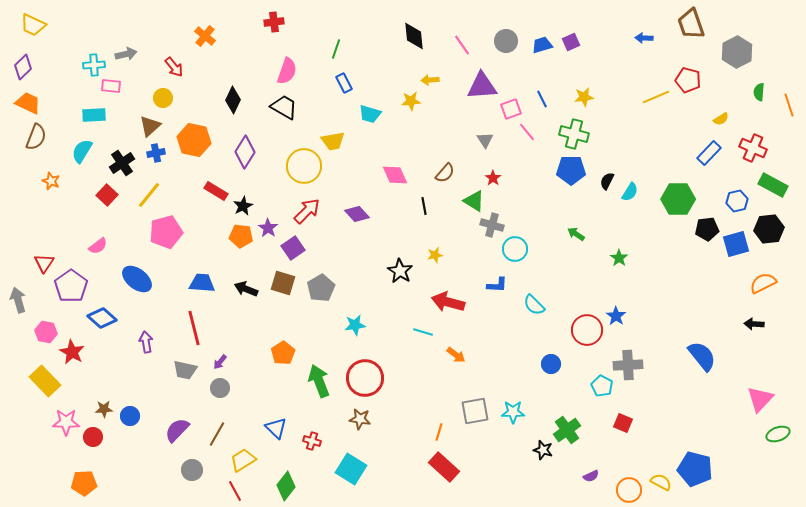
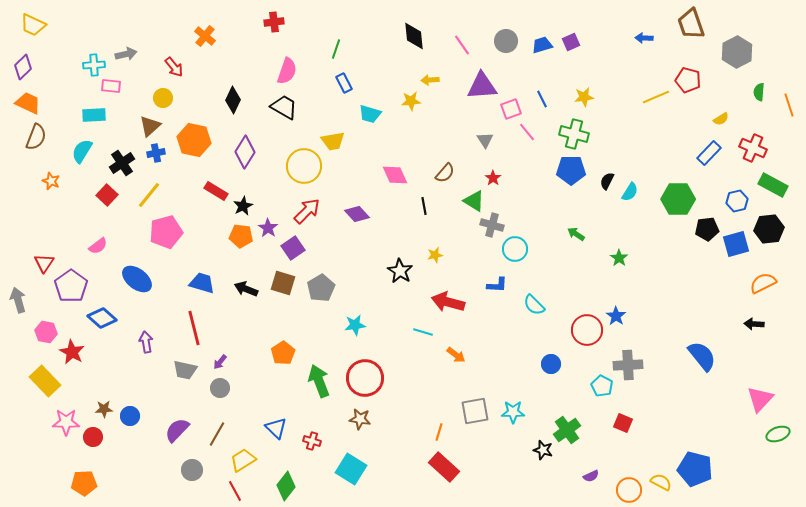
blue trapezoid at (202, 283): rotated 12 degrees clockwise
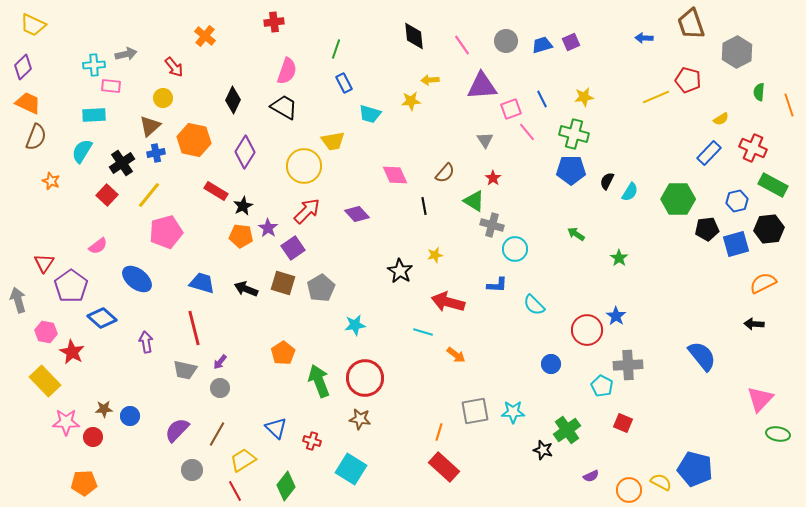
green ellipse at (778, 434): rotated 30 degrees clockwise
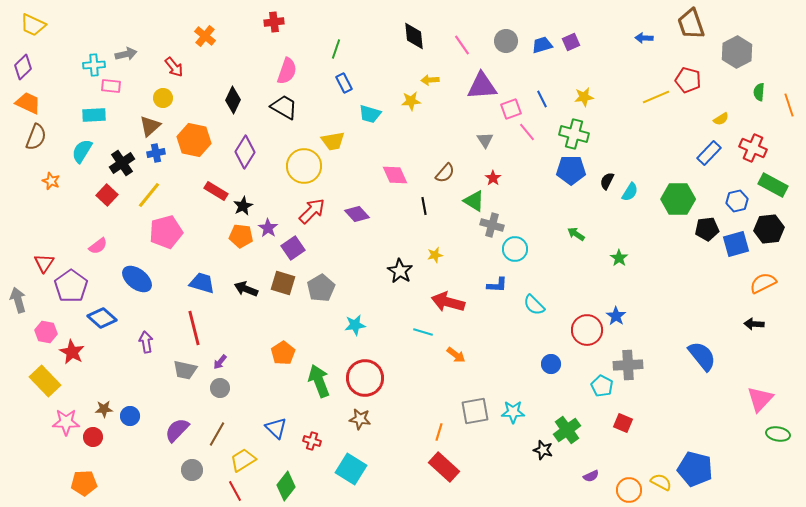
red arrow at (307, 211): moved 5 px right
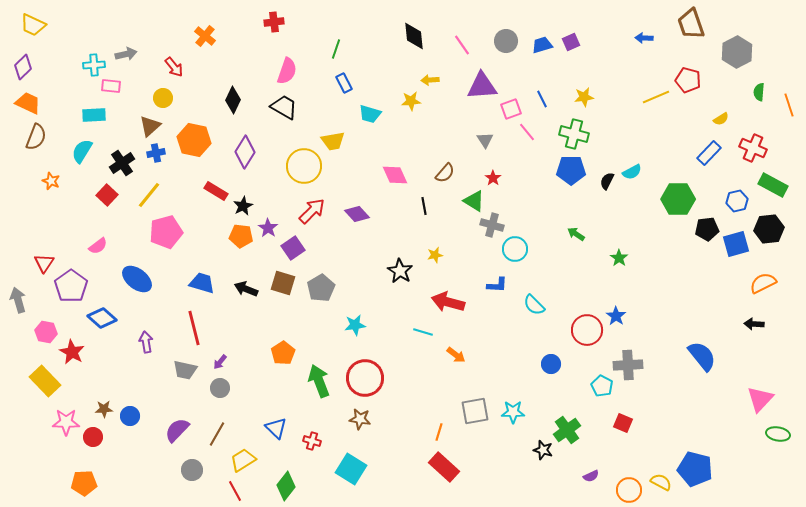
cyan semicircle at (630, 192): moved 2 px right, 20 px up; rotated 30 degrees clockwise
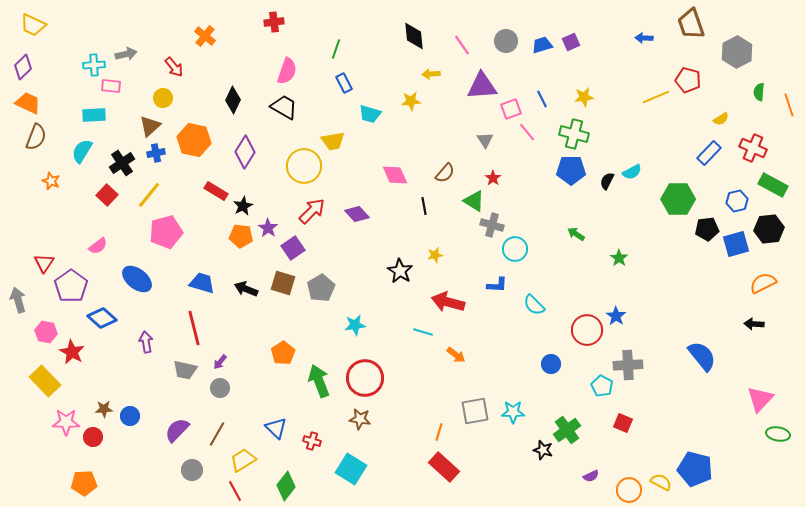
yellow arrow at (430, 80): moved 1 px right, 6 px up
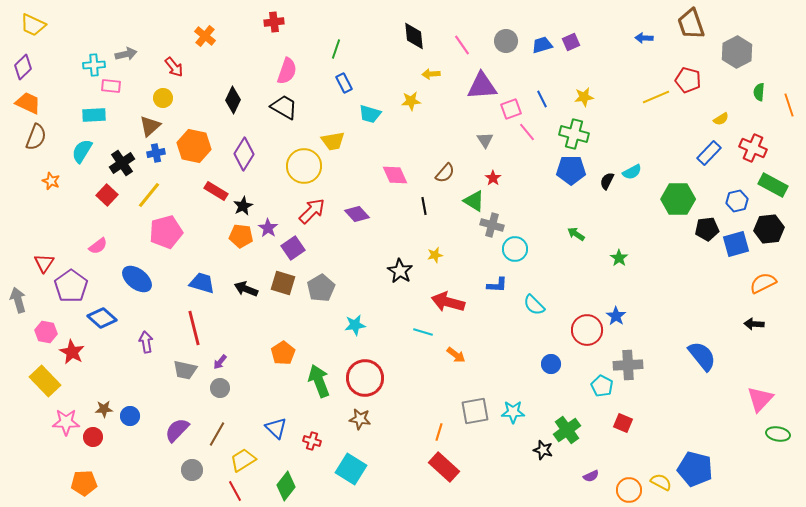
orange hexagon at (194, 140): moved 6 px down
purple diamond at (245, 152): moved 1 px left, 2 px down
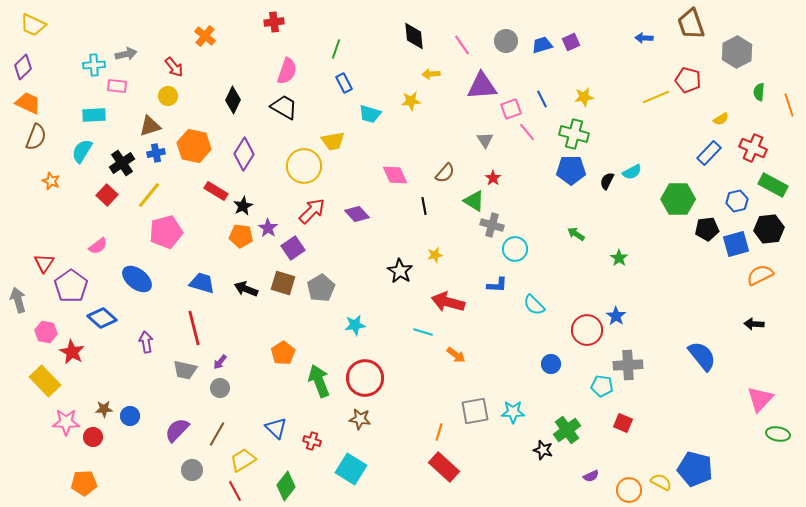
pink rectangle at (111, 86): moved 6 px right
yellow circle at (163, 98): moved 5 px right, 2 px up
brown triangle at (150, 126): rotated 25 degrees clockwise
orange semicircle at (763, 283): moved 3 px left, 8 px up
cyan pentagon at (602, 386): rotated 20 degrees counterclockwise
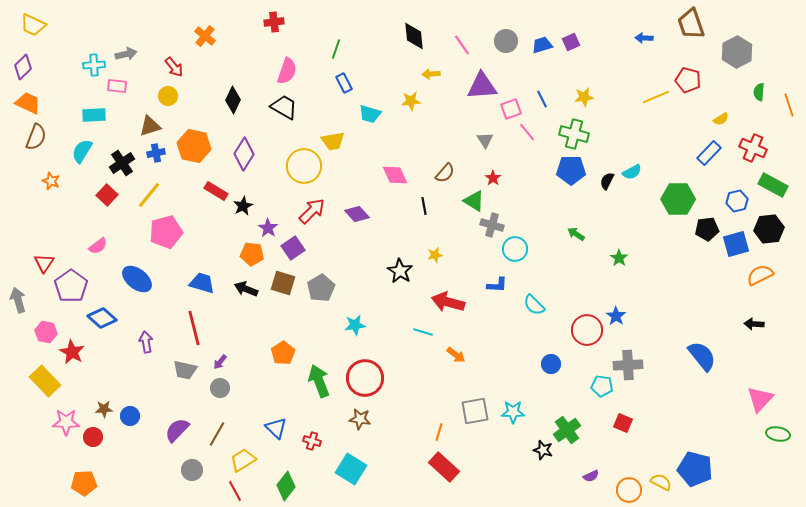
orange pentagon at (241, 236): moved 11 px right, 18 px down
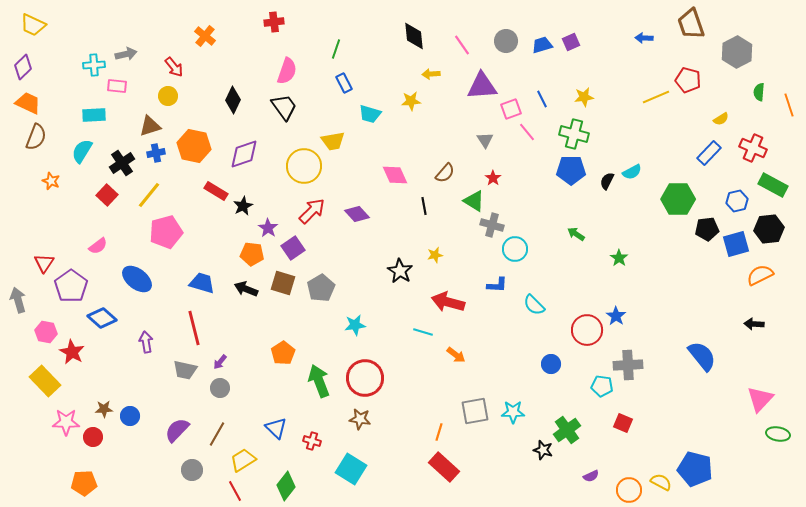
black trapezoid at (284, 107): rotated 24 degrees clockwise
purple diamond at (244, 154): rotated 40 degrees clockwise
